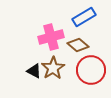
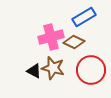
brown diamond: moved 4 px left, 3 px up; rotated 15 degrees counterclockwise
brown star: rotated 25 degrees counterclockwise
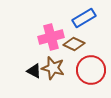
blue rectangle: moved 1 px down
brown diamond: moved 2 px down
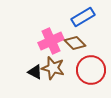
blue rectangle: moved 1 px left, 1 px up
pink cross: moved 4 px down; rotated 10 degrees counterclockwise
brown diamond: moved 1 px right, 1 px up; rotated 20 degrees clockwise
black triangle: moved 1 px right, 1 px down
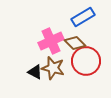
red circle: moved 5 px left, 9 px up
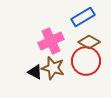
brown diamond: moved 14 px right, 1 px up; rotated 15 degrees counterclockwise
